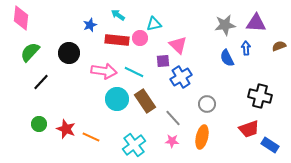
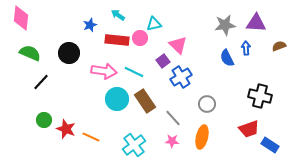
green semicircle: moved 1 px down; rotated 70 degrees clockwise
purple square: rotated 32 degrees counterclockwise
green circle: moved 5 px right, 4 px up
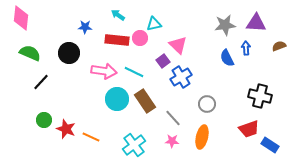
blue star: moved 5 px left, 2 px down; rotated 24 degrees clockwise
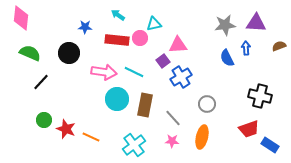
pink triangle: rotated 48 degrees counterclockwise
pink arrow: moved 1 px down
brown rectangle: moved 4 px down; rotated 45 degrees clockwise
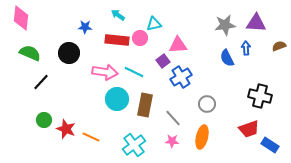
pink arrow: moved 1 px right
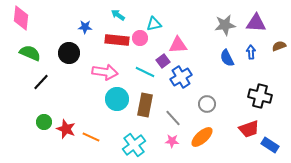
blue arrow: moved 5 px right, 4 px down
cyan line: moved 11 px right
green circle: moved 2 px down
orange ellipse: rotated 35 degrees clockwise
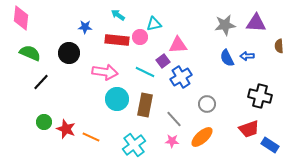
pink circle: moved 1 px up
brown semicircle: rotated 72 degrees counterclockwise
blue arrow: moved 4 px left, 4 px down; rotated 88 degrees counterclockwise
gray line: moved 1 px right, 1 px down
